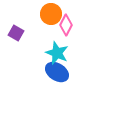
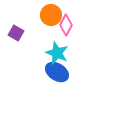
orange circle: moved 1 px down
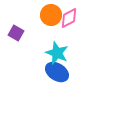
pink diamond: moved 3 px right, 7 px up; rotated 35 degrees clockwise
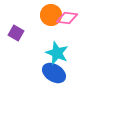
pink diamond: moved 2 px left; rotated 35 degrees clockwise
blue ellipse: moved 3 px left, 1 px down
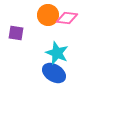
orange circle: moved 3 px left
purple square: rotated 21 degrees counterclockwise
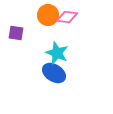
pink diamond: moved 1 px up
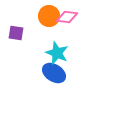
orange circle: moved 1 px right, 1 px down
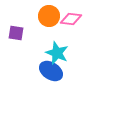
pink diamond: moved 4 px right, 2 px down
blue ellipse: moved 3 px left, 2 px up
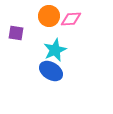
pink diamond: rotated 10 degrees counterclockwise
cyan star: moved 2 px left, 3 px up; rotated 25 degrees clockwise
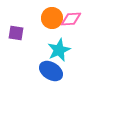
orange circle: moved 3 px right, 2 px down
cyan star: moved 4 px right
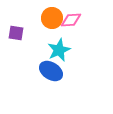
pink diamond: moved 1 px down
